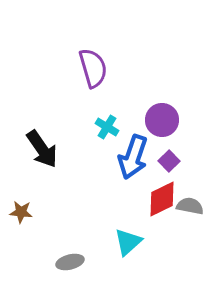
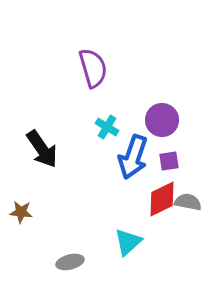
purple square: rotated 35 degrees clockwise
gray semicircle: moved 2 px left, 4 px up
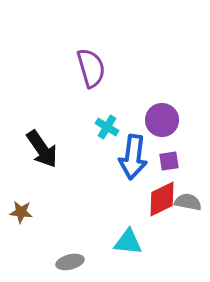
purple semicircle: moved 2 px left
blue arrow: rotated 12 degrees counterclockwise
cyan triangle: rotated 48 degrees clockwise
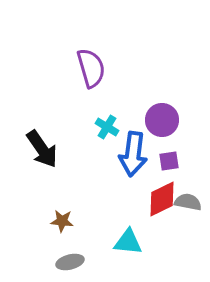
blue arrow: moved 3 px up
brown star: moved 41 px right, 9 px down
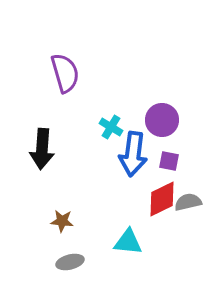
purple semicircle: moved 26 px left, 5 px down
cyan cross: moved 4 px right
black arrow: rotated 39 degrees clockwise
purple square: rotated 20 degrees clockwise
gray semicircle: rotated 24 degrees counterclockwise
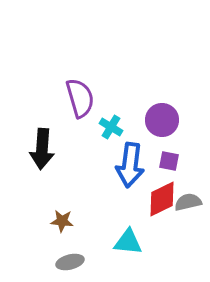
purple semicircle: moved 15 px right, 25 px down
blue arrow: moved 3 px left, 11 px down
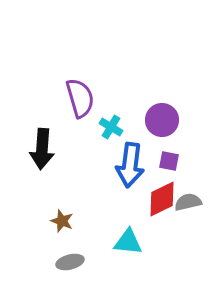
brown star: rotated 15 degrees clockwise
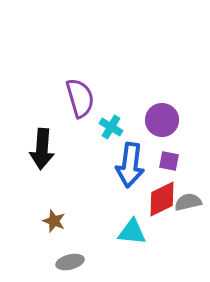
brown star: moved 8 px left
cyan triangle: moved 4 px right, 10 px up
